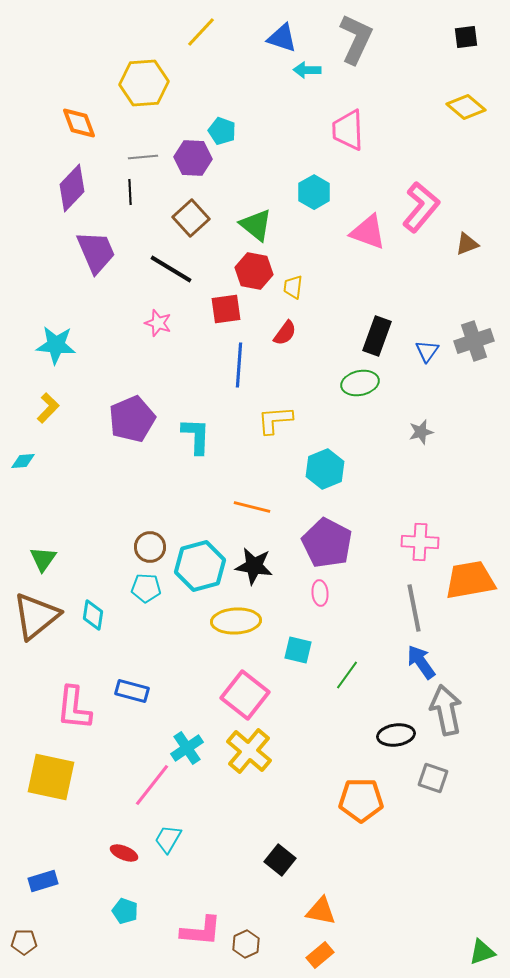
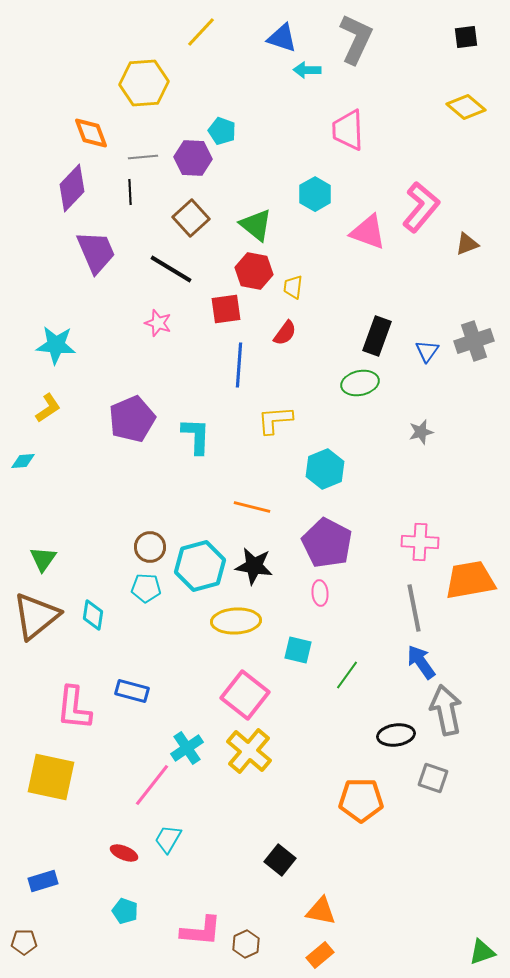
orange diamond at (79, 123): moved 12 px right, 10 px down
cyan hexagon at (314, 192): moved 1 px right, 2 px down
yellow L-shape at (48, 408): rotated 12 degrees clockwise
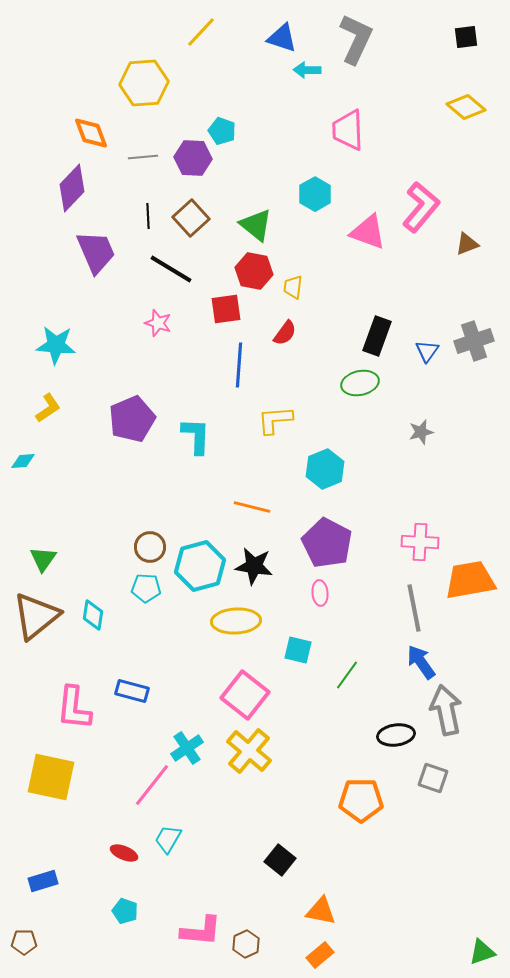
black line at (130, 192): moved 18 px right, 24 px down
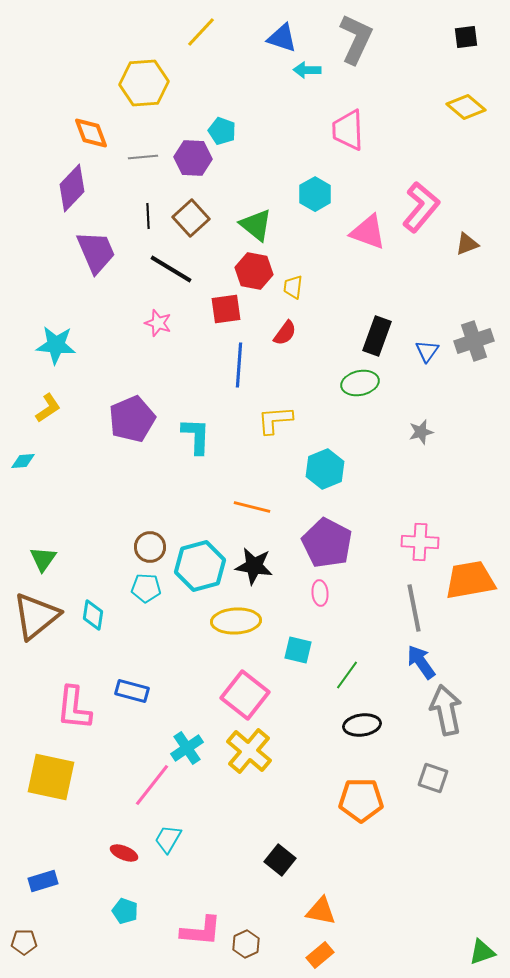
black ellipse at (396, 735): moved 34 px left, 10 px up
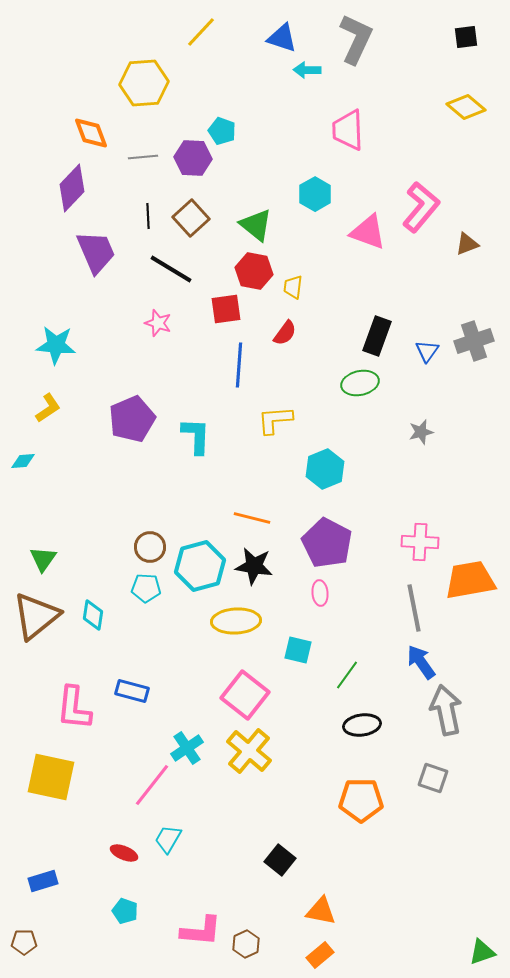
orange line at (252, 507): moved 11 px down
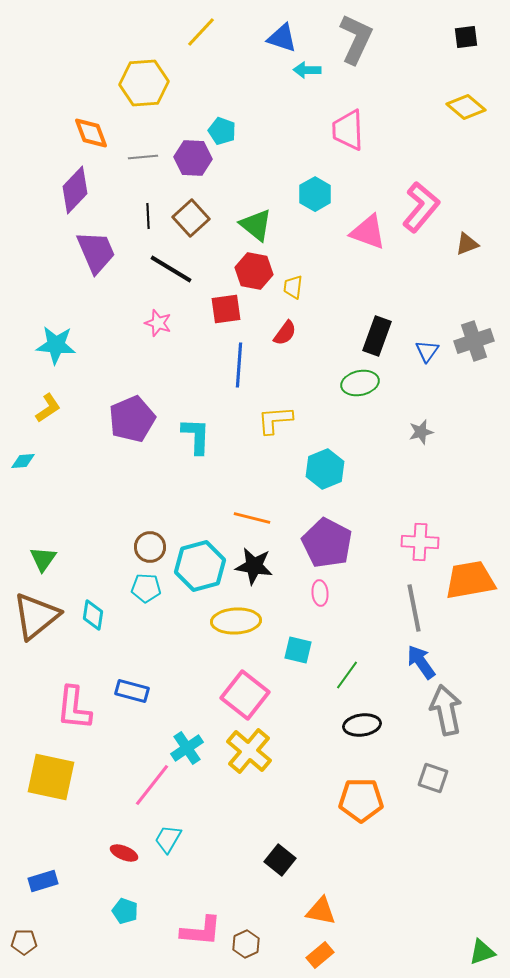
purple diamond at (72, 188): moved 3 px right, 2 px down
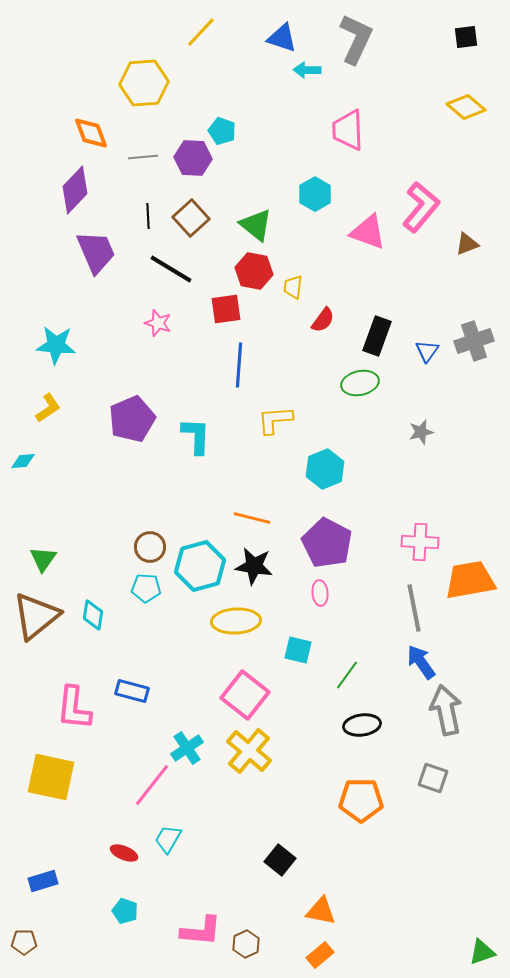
red semicircle at (285, 333): moved 38 px right, 13 px up
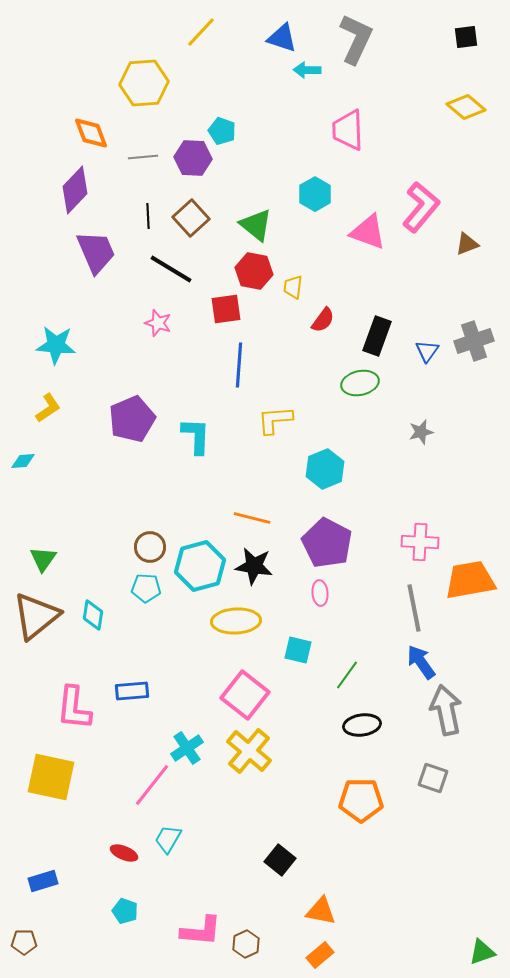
blue rectangle at (132, 691): rotated 20 degrees counterclockwise
